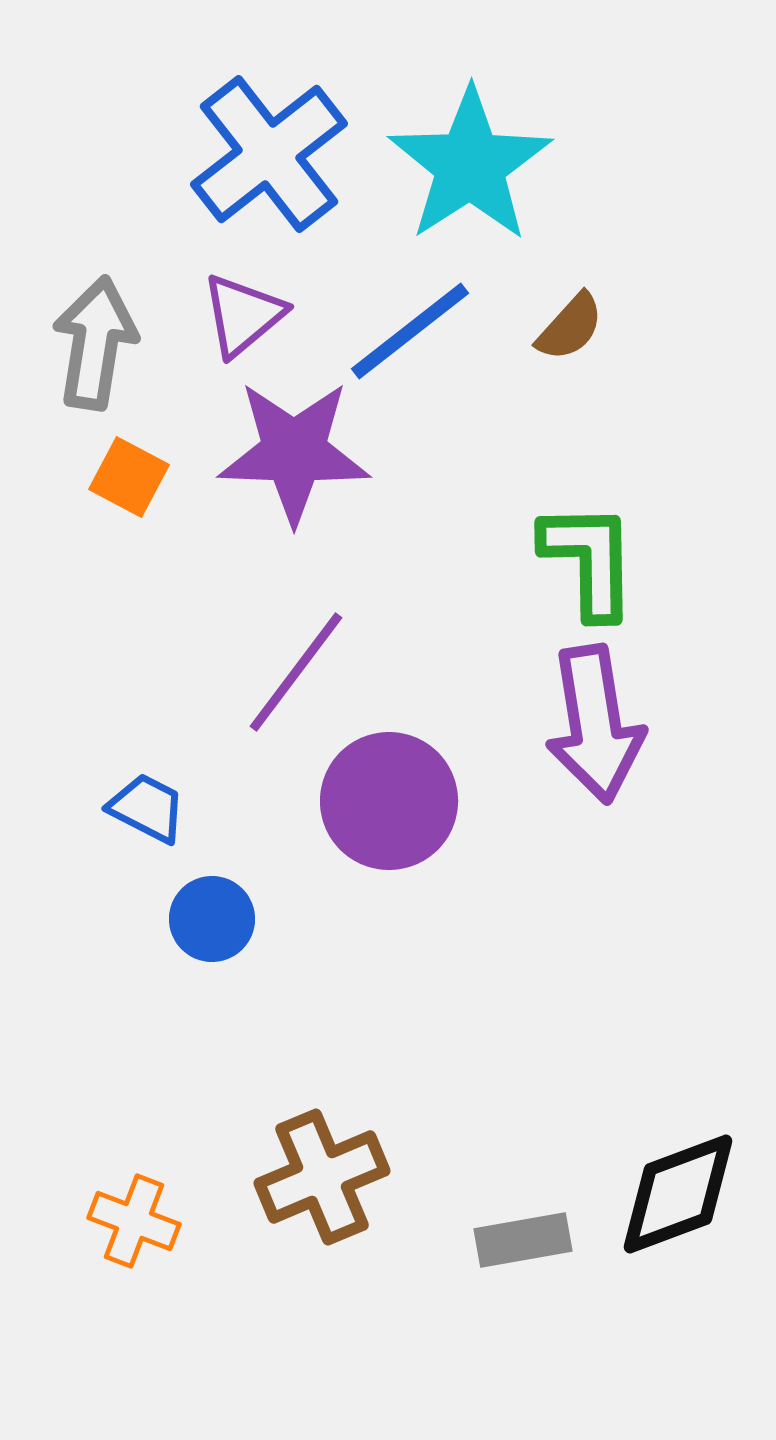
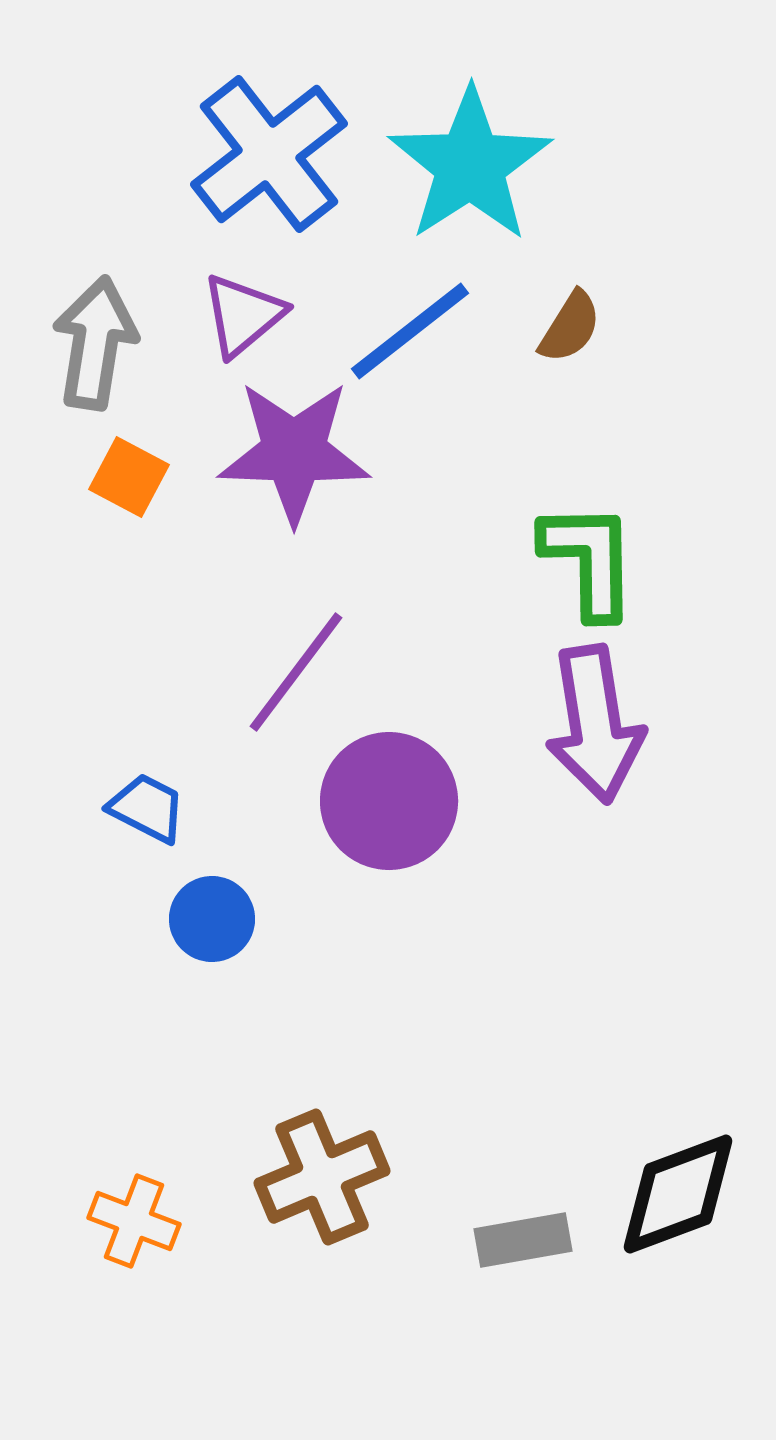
brown semicircle: rotated 10 degrees counterclockwise
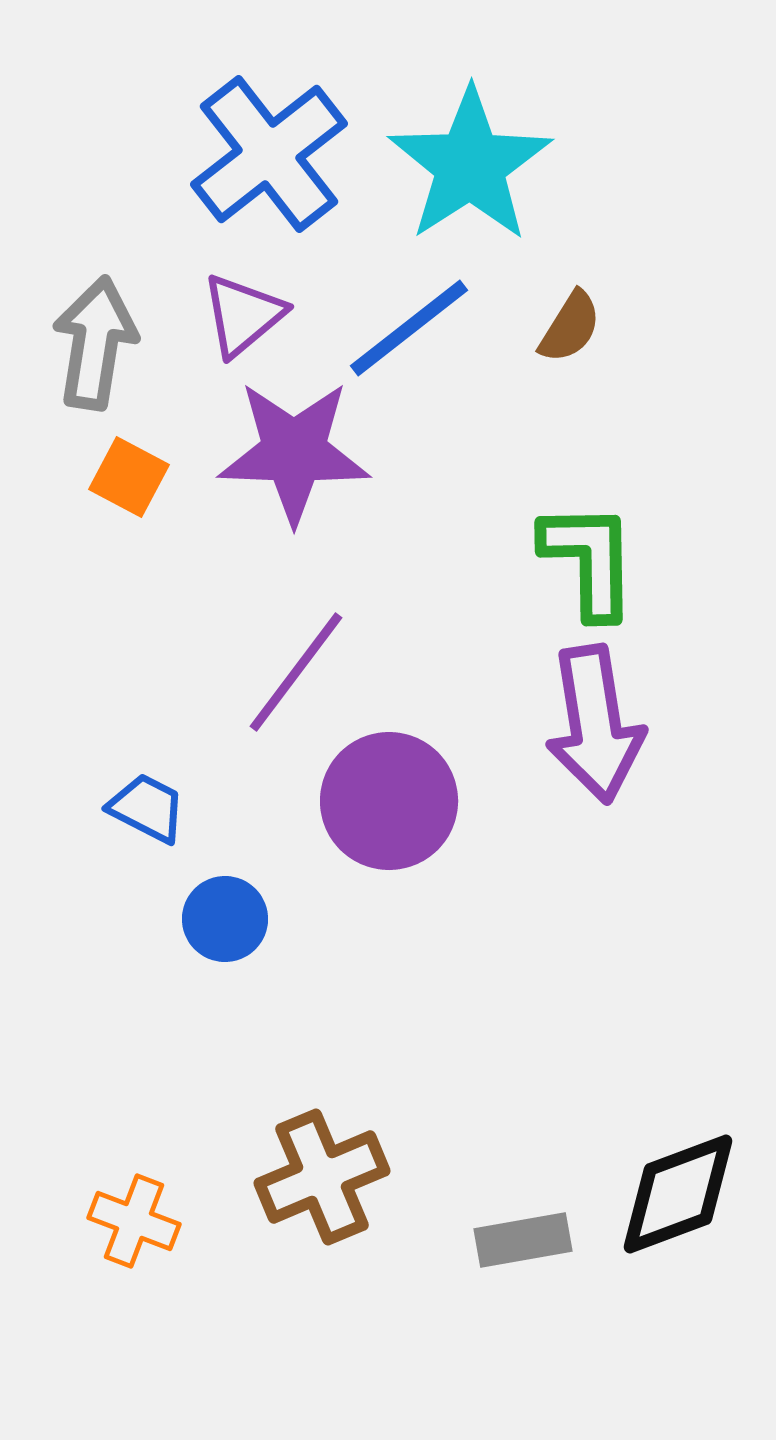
blue line: moved 1 px left, 3 px up
blue circle: moved 13 px right
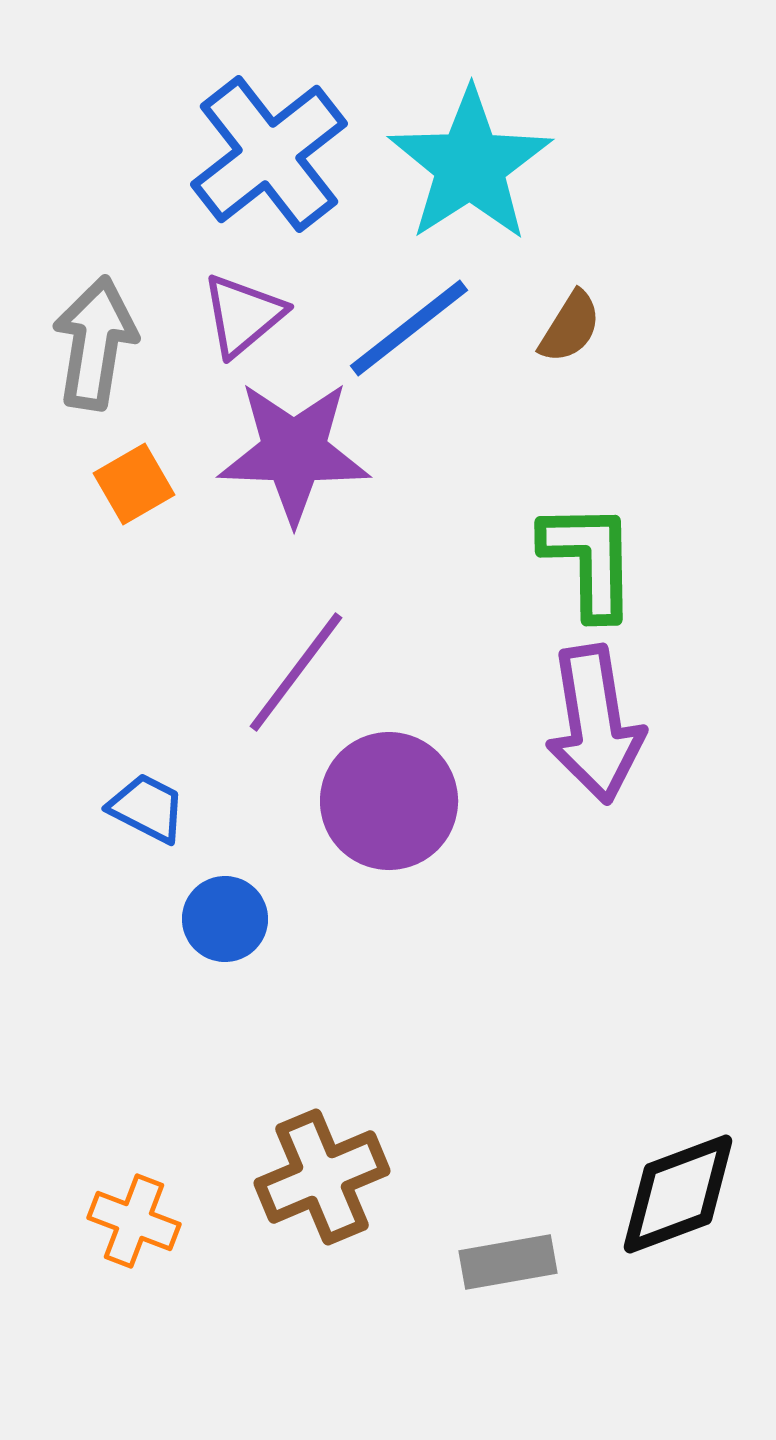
orange square: moved 5 px right, 7 px down; rotated 32 degrees clockwise
gray rectangle: moved 15 px left, 22 px down
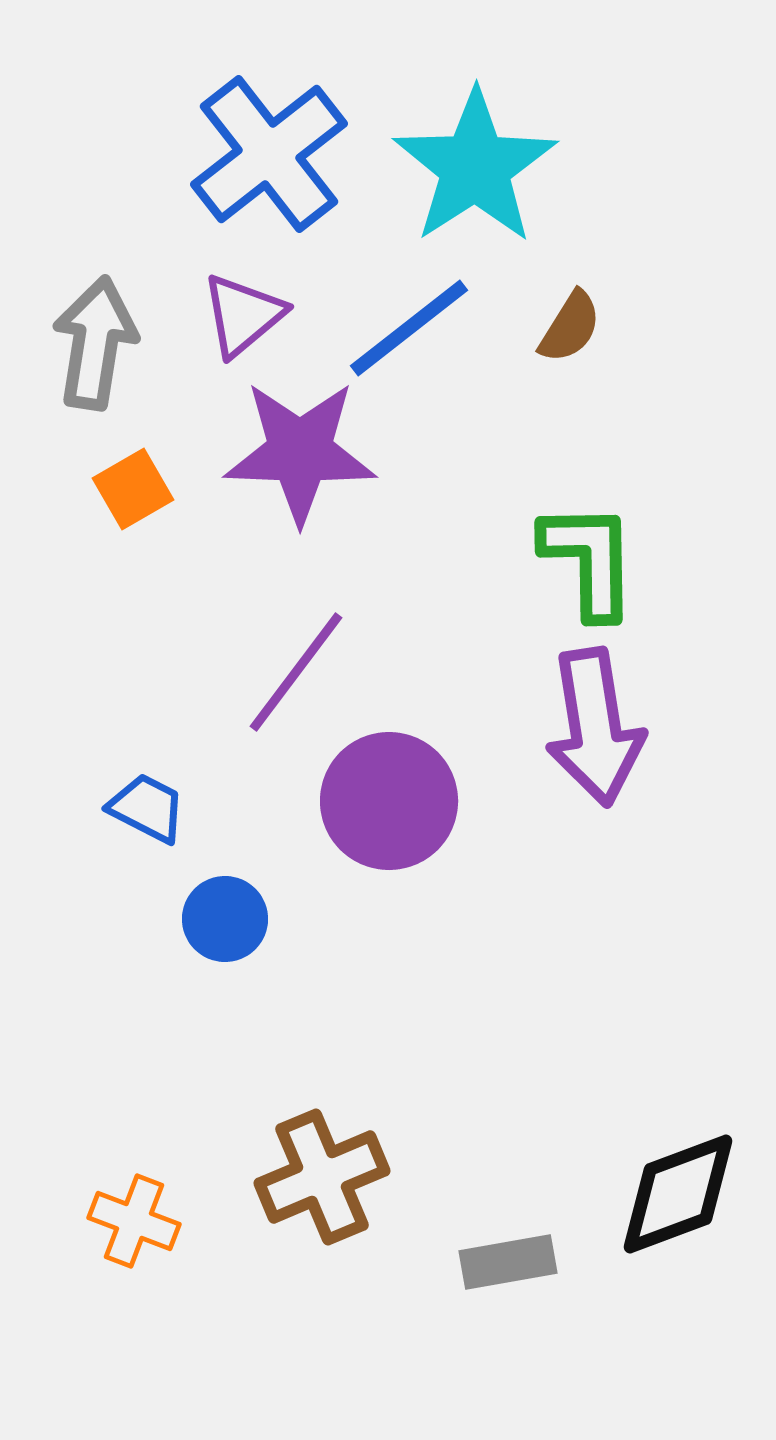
cyan star: moved 5 px right, 2 px down
purple star: moved 6 px right
orange square: moved 1 px left, 5 px down
purple arrow: moved 3 px down
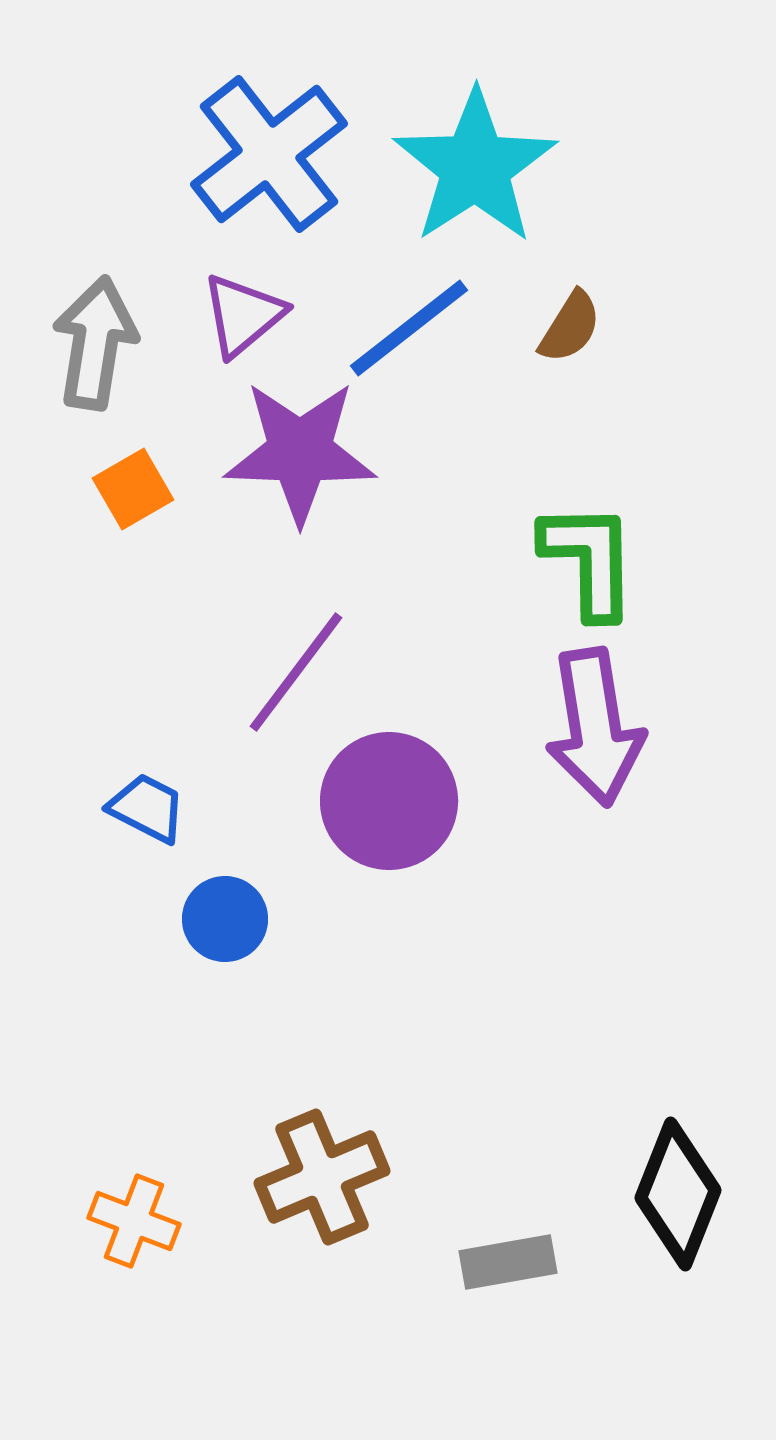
black diamond: rotated 48 degrees counterclockwise
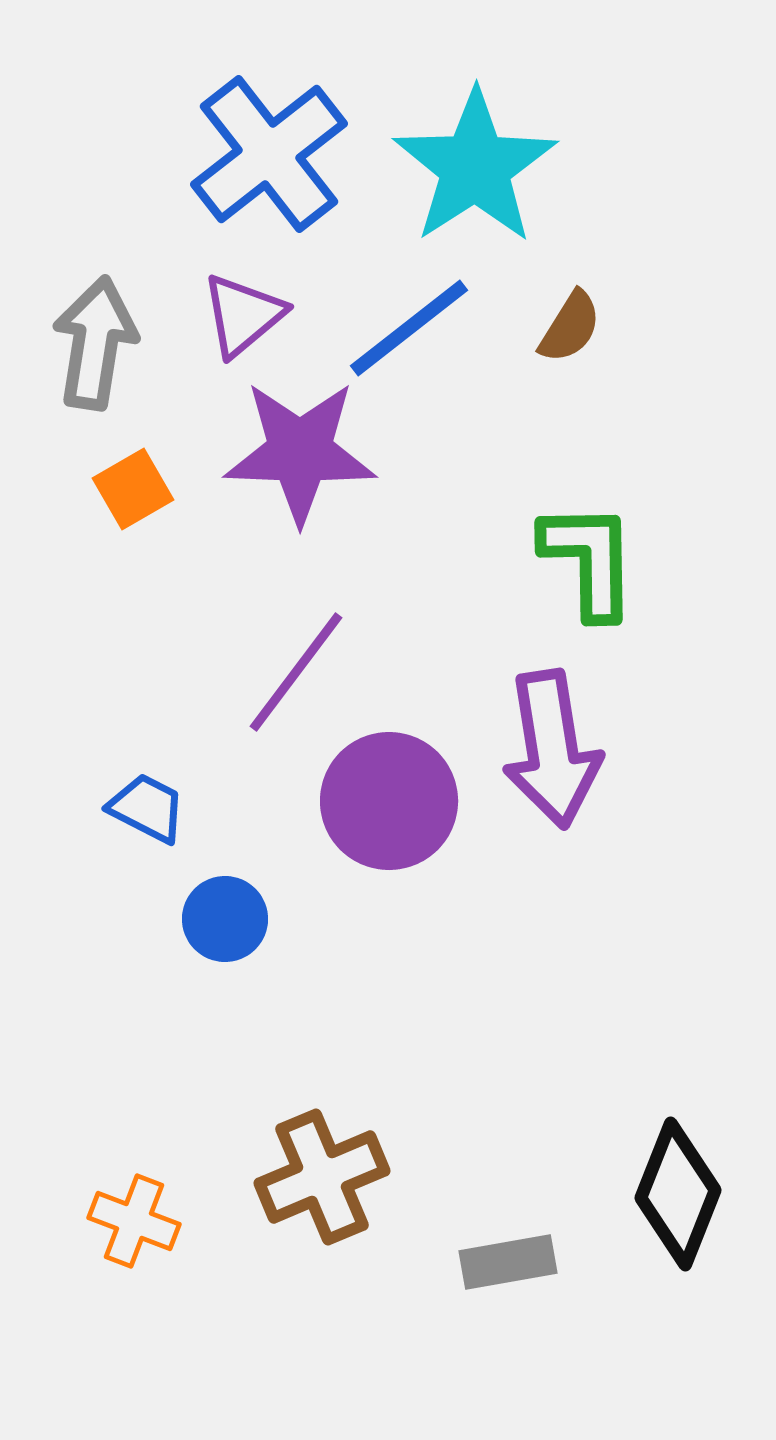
purple arrow: moved 43 px left, 22 px down
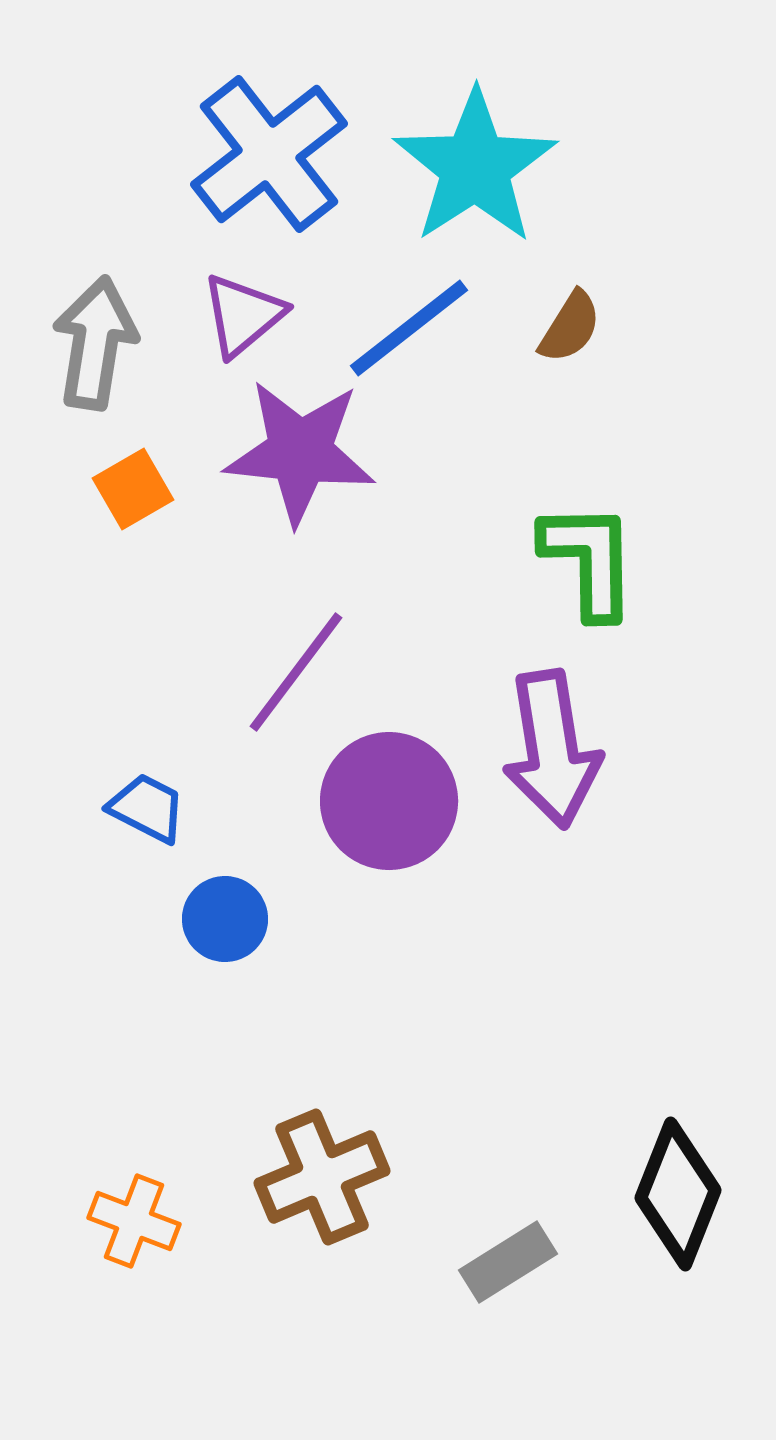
purple star: rotated 4 degrees clockwise
gray rectangle: rotated 22 degrees counterclockwise
